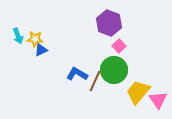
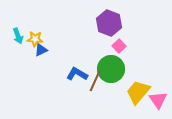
green circle: moved 3 px left, 1 px up
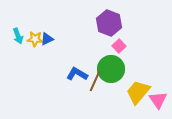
blue triangle: moved 6 px right, 11 px up
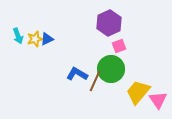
purple hexagon: rotated 15 degrees clockwise
yellow star: rotated 21 degrees counterclockwise
pink square: rotated 24 degrees clockwise
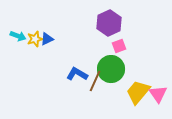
cyan arrow: rotated 49 degrees counterclockwise
pink triangle: moved 6 px up
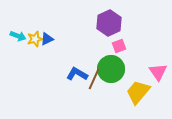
brown line: moved 1 px left, 2 px up
pink triangle: moved 22 px up
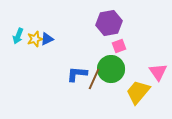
purple hexagon: rotated 15 degrees clockwise
cyan arrow: rotated 91 degrees clockwise
blue L-shape: rotated 25 degrees counterclockwise
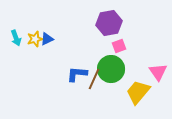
cyan arrow: moved 2 px left, 2 px down; rotated 42 degrees counterclockwise
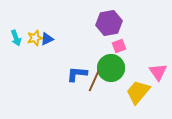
yellow star: moved 1 px up
green circle: moved 1 px up
brown line: moved 2 px down
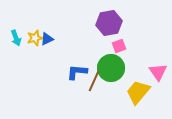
blue L-shape: moved 2 px up
